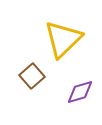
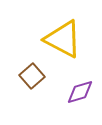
yellow triangle: rotated 48 degrees counterclockwise
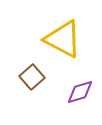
brown square: moved 1 px down
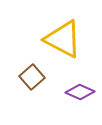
purple diamond: rotated 40 degrees clockwise
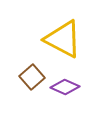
purple diamond: moved 15 px left, 5 px up
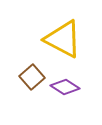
purple diamond: rotated 8 degrees clockwise
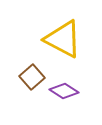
purple diamond: moved 1 px left, 4 px down
